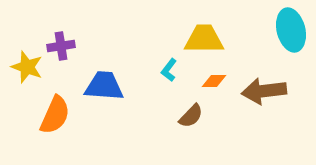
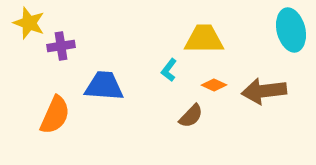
yellow star: moved 2 px right, 44 px up
orange diamond: moved 4 px down; rotated 25 degrees clockwise
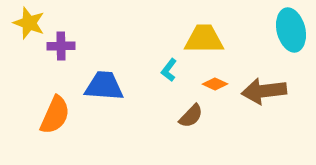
purple cross: rotated 8 degrees clockwise
orange diamond: moved 1 px right, 1 px up
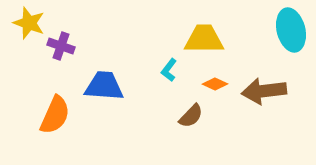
purple cross: rotated 20 degrees clockwise
